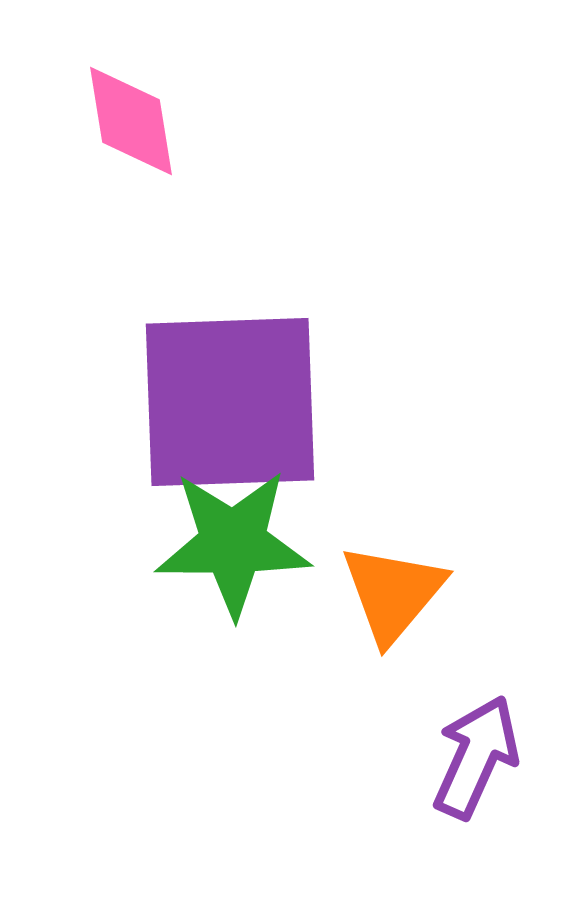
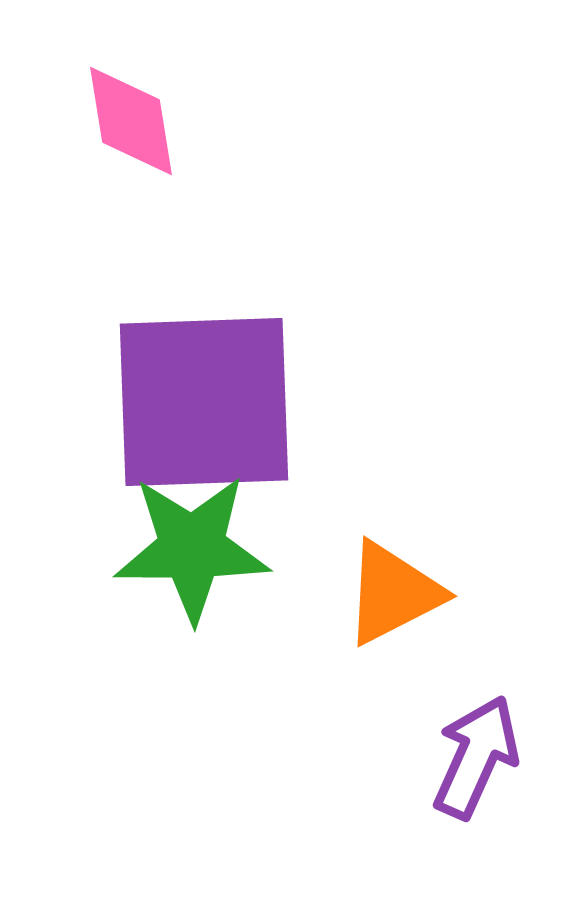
purple square: moved 26 px left
green star: moved 41 px left, 5 px down
orange triangle: rotated 23 degrees clockwise
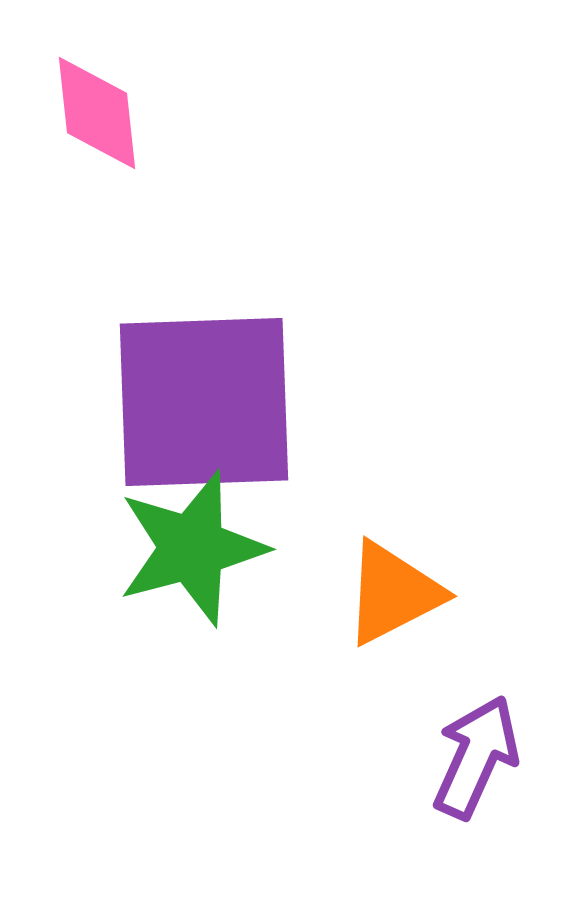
pink diamond: moved 34 px left, 8 px up; rotated 3 degrees clockwise
green star: rotated 15 degrees counterclockwise
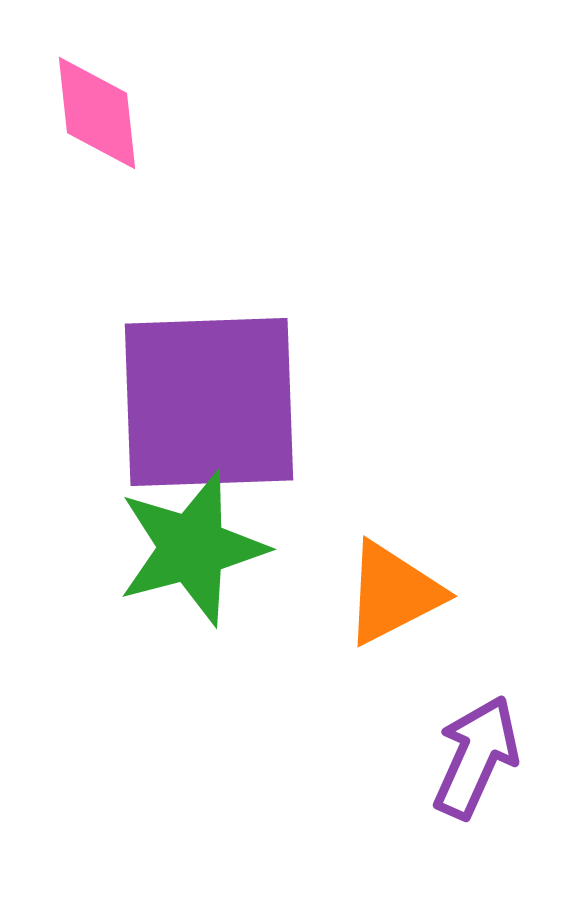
purple square: moved 5 px right
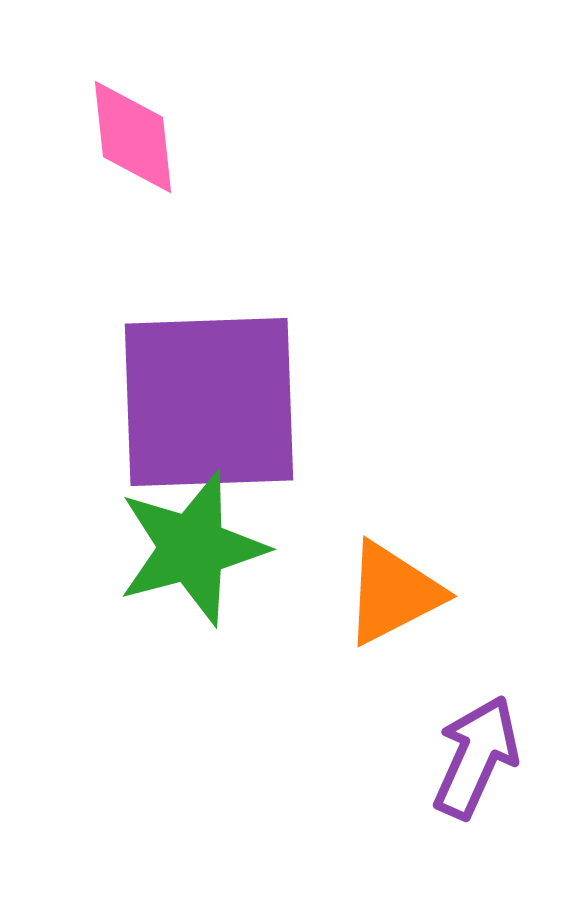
pink diamond: moved 36 px right, 24 px down
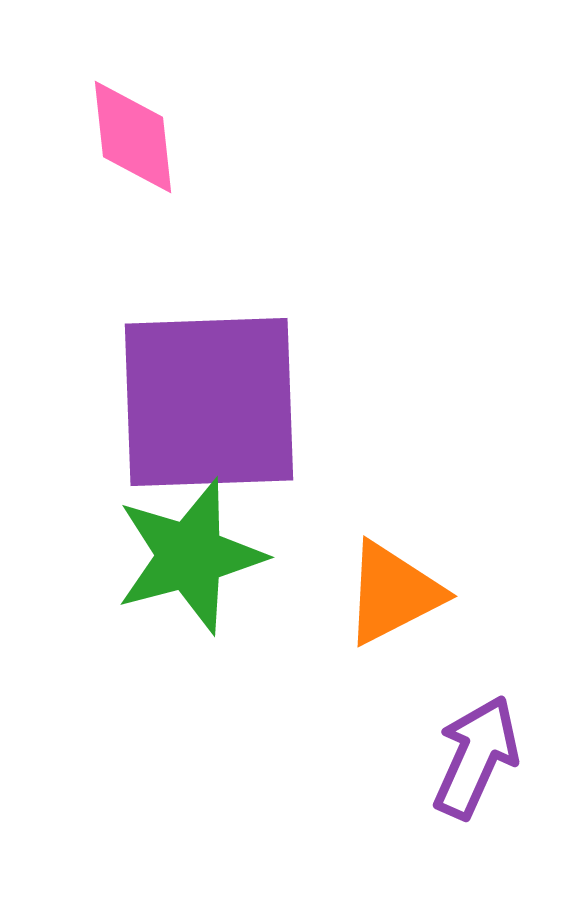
green star: moved 2 px left, 8 px down
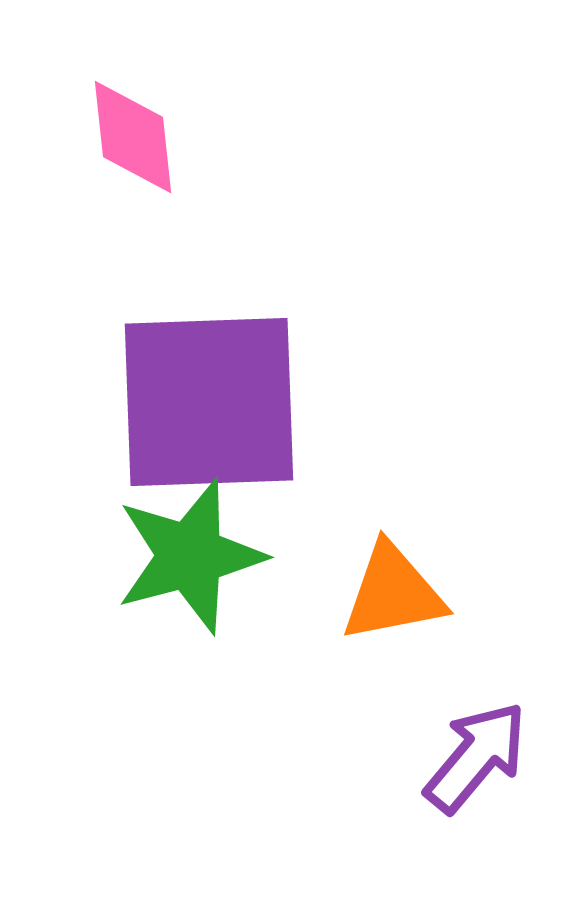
orange triangle: rotated 16 degrees clockwise
purple arrow: rotated 16 degrees clockwise
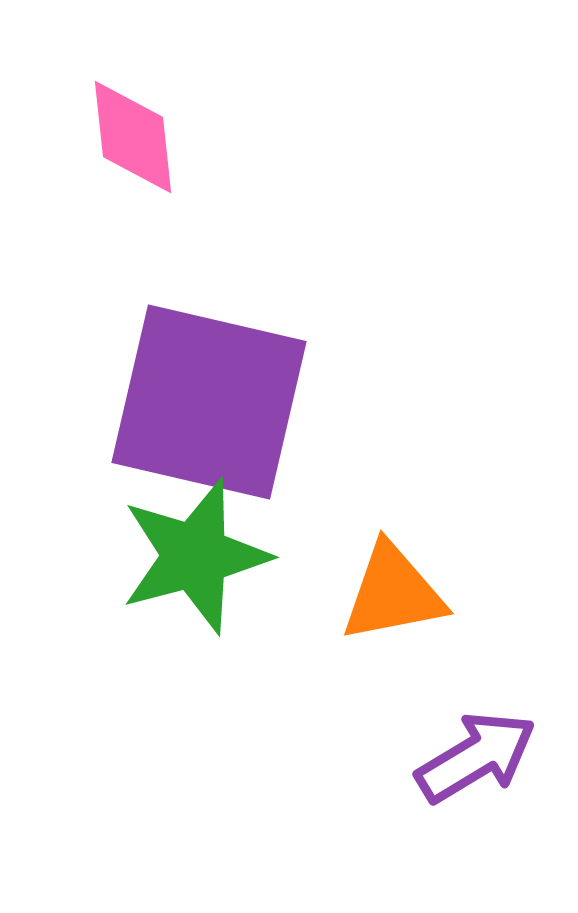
purple square: rotated 15 degrees clockwise
green star: moved 5 px right
purple arrow: rotated 19 degrees clockwise
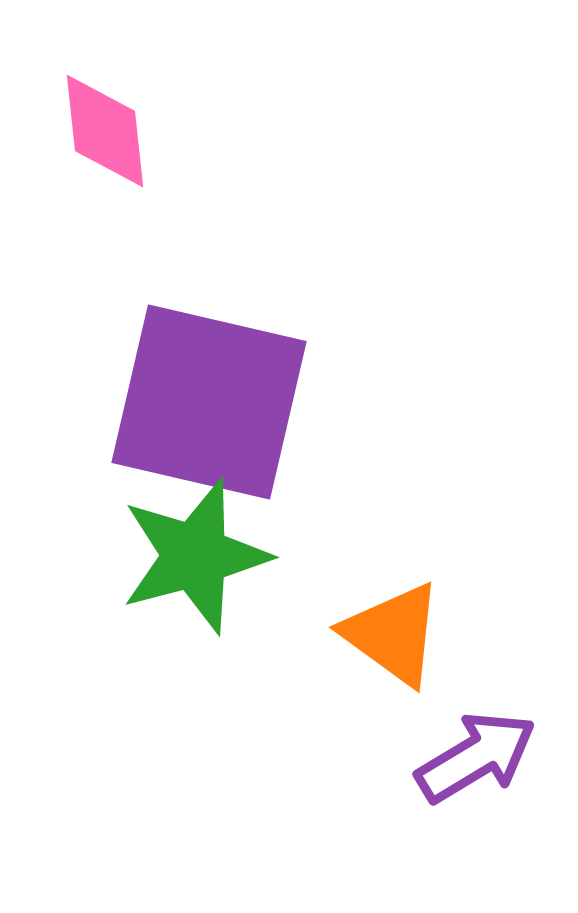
pink diamond: moved 28 px left, 6 px up
orange triangle: moved 41 px down; rotated 47 degrees clockwise
